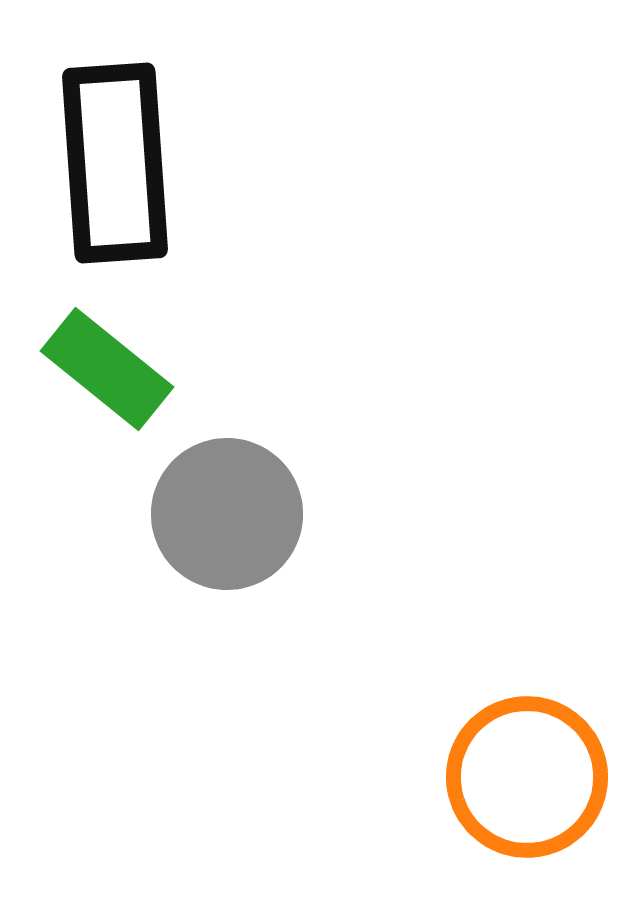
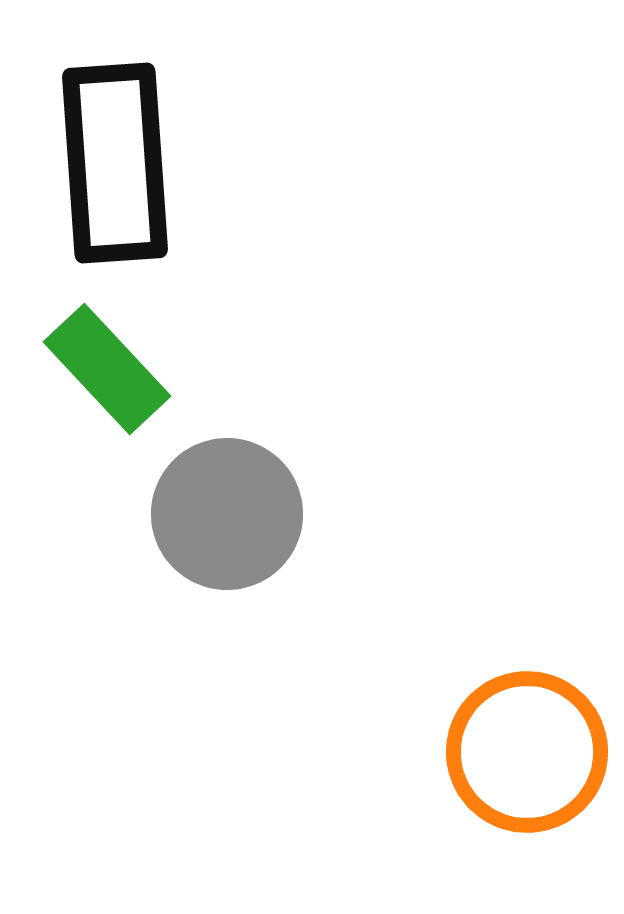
green rectangle: rotated 8 degrees clockwise
orange circle: moved 25 px up
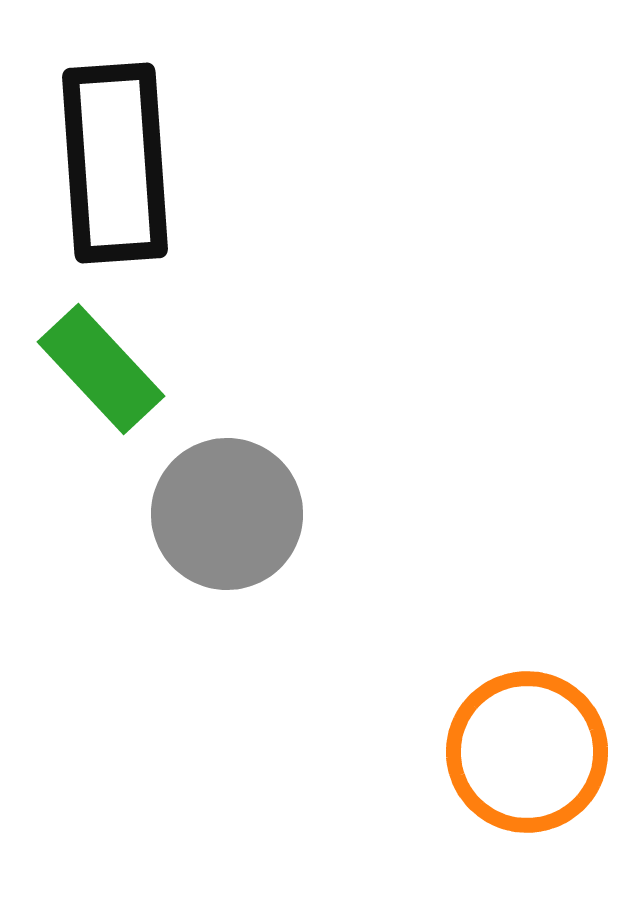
green rectangle: moved 6 px left
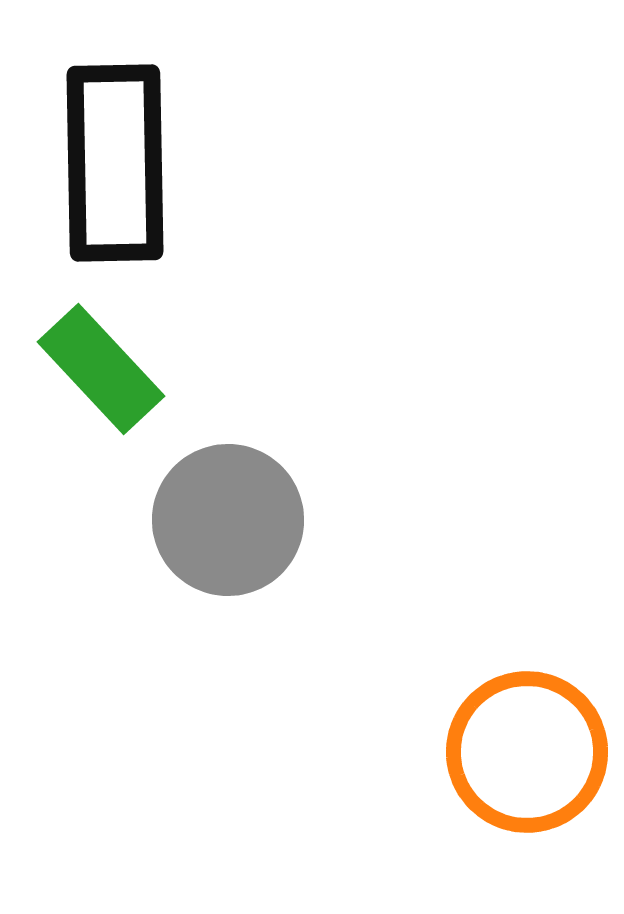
black rectangle: rotated 3 degrees clockwise
gray circle: moved 1 px right, 6 px down
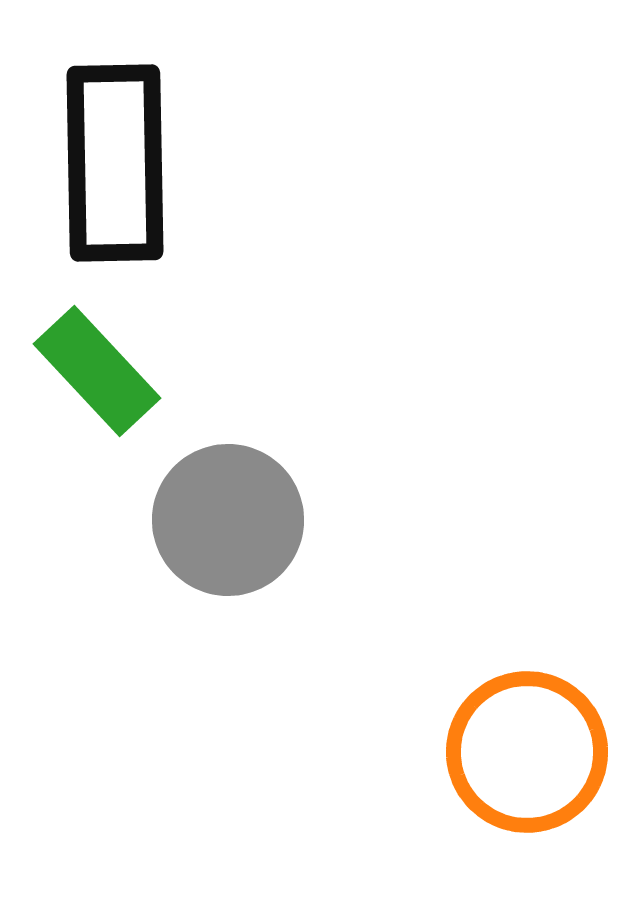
green rectangle: moved 4 px left, 2 px down
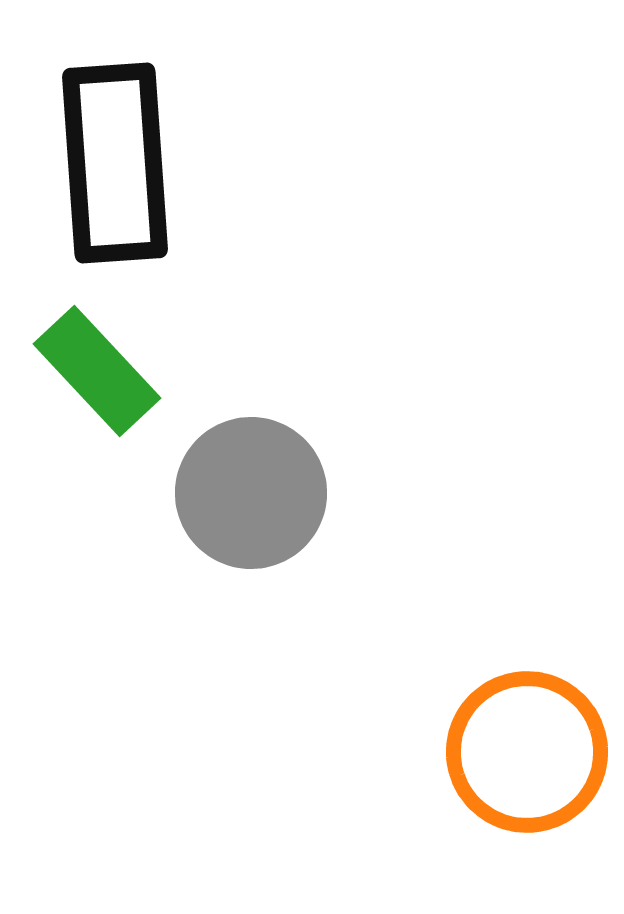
black rectangle: rotated 3 degrees counterclockwise
gray circle: moved 23 px right, 27 px up
